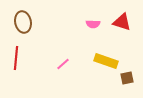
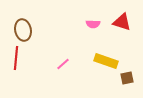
brown ellipse: moved 8 px down
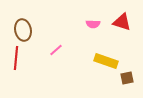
pink line: moved 7 px left, 14 px up
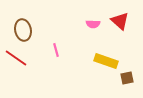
red triangle: moved 2 px left, 1 px up; rotated 24 degrees clockwise
pink line: rotated 64 degrees counterclockwise
red line: rotated 60 degrees counterclockwise
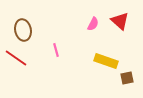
pink semicircle: rotated 64 degrees counterclockwise
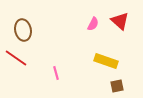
pink line: moved 23 px down
brown square: moved 10 px left, 8 px down
